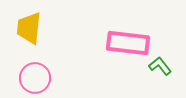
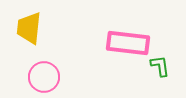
green L-shape: rotated 30 degrees clockwise
pink circle: moved 9 px right, 1 px up
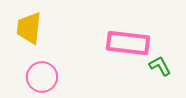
green L-shape: rotated 20 degrees counterclockwise
pink circle: moved 2 px left
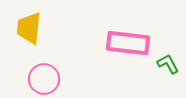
green L-shape: moved 8 px right, 2 px up
pink circle: moved 2 px right, 2 px down
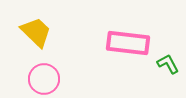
yellow trapezoid: moved 7 px right, 4 px down; rotated 128 degrees clockwise
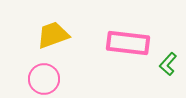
yellow trapezoid: moved 17 px right, 3 px down; rotated 64 degrees counterclockwise
green L-shape: rotated 110 degrees counterclockwise
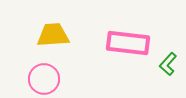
yellow trapezoid: rotated 16 degrees clockwise
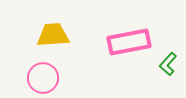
pink rectangle: moved 1 px right, 1 px up; rotated 18 degrees counterclockwise
pink circle: moved 1 px left, 1 px up
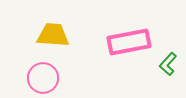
yellow trapezoid: rotated 8 degrees clockwise
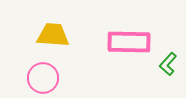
pink rectangle: rotated 12 degrees clockwise
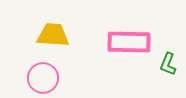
green L-shape: rotated 20 degrees counterclockwise
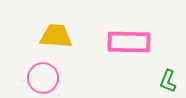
yellow trapezoid: moved 3 px right, 1 px down
green L-shape: moved 17 px down
